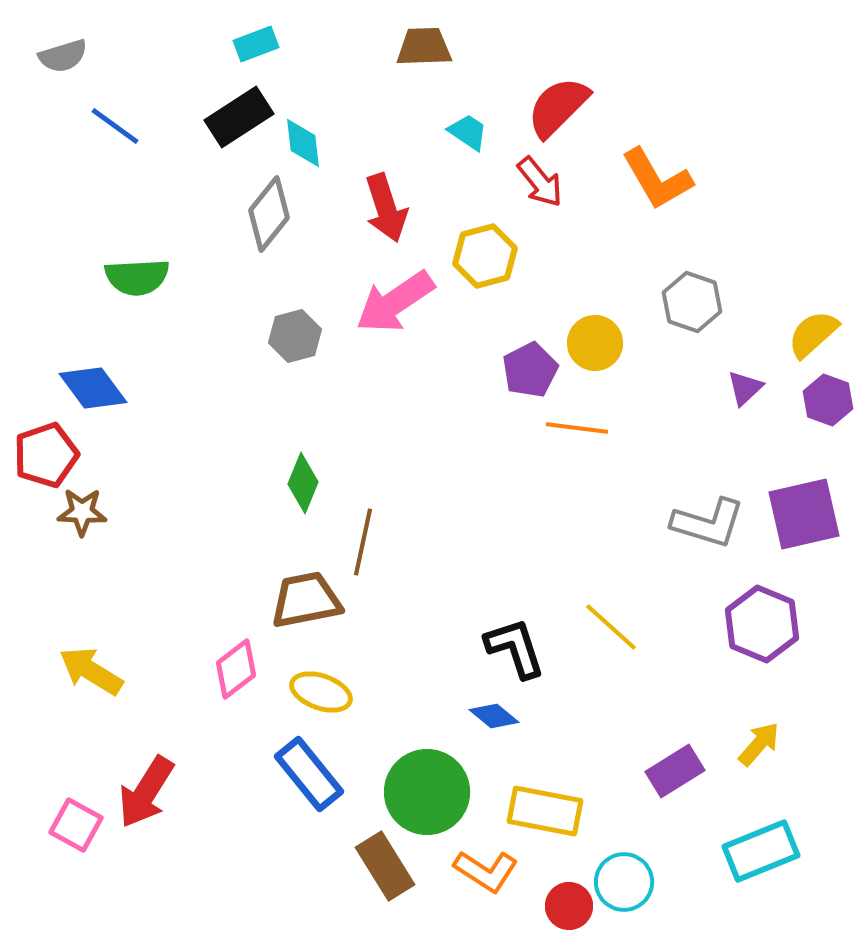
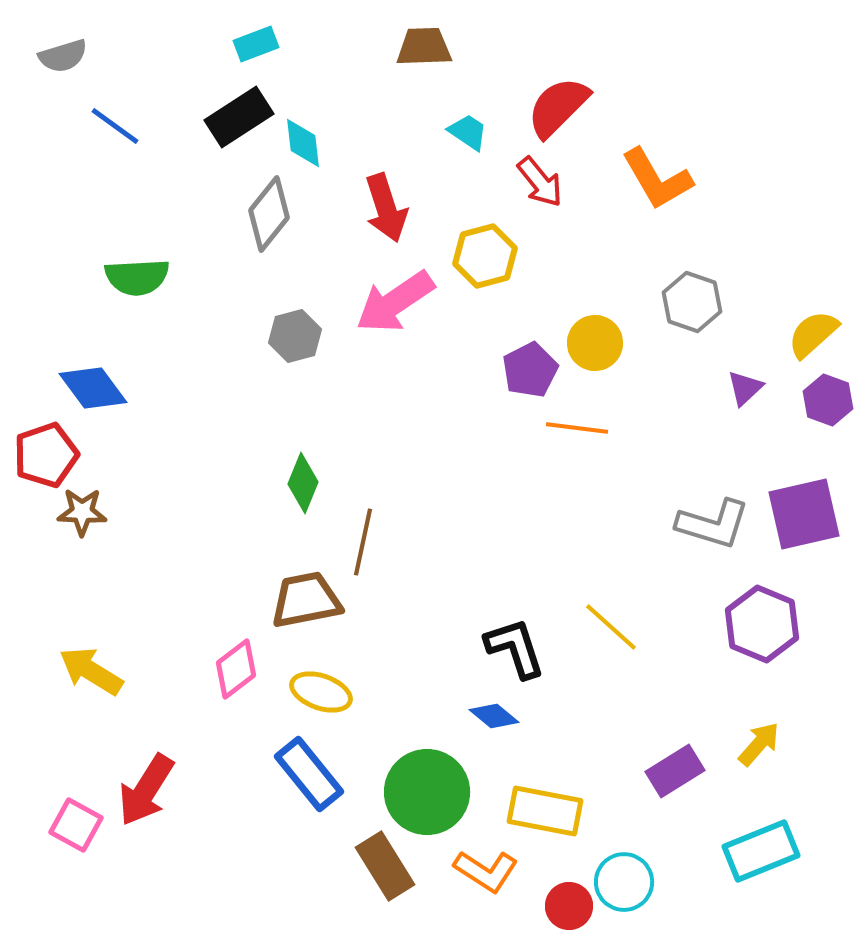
gray L-shape at (708, 523): moved 5 px right, 1 px down
red arrow at (146, 792): moved 2 px up
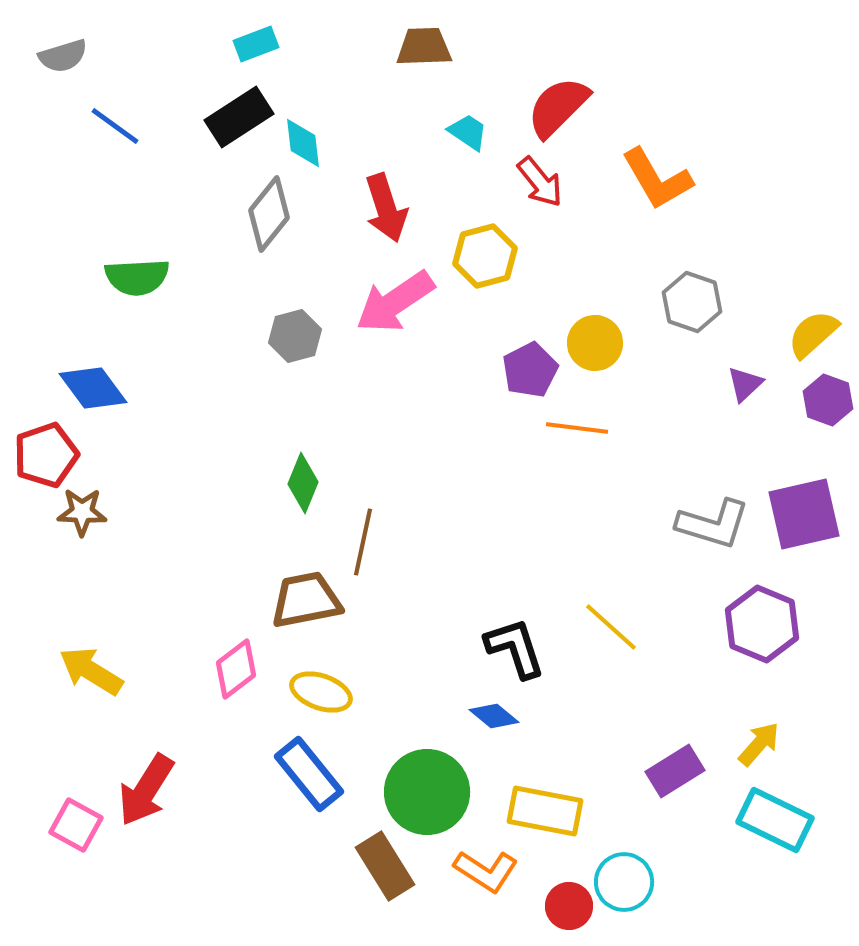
purple triangle at (745, 388): moved 4 px up
cyan rectangle at (761, 851): moved 14 px right, 31 px up; rotated 48 degrees clockwise
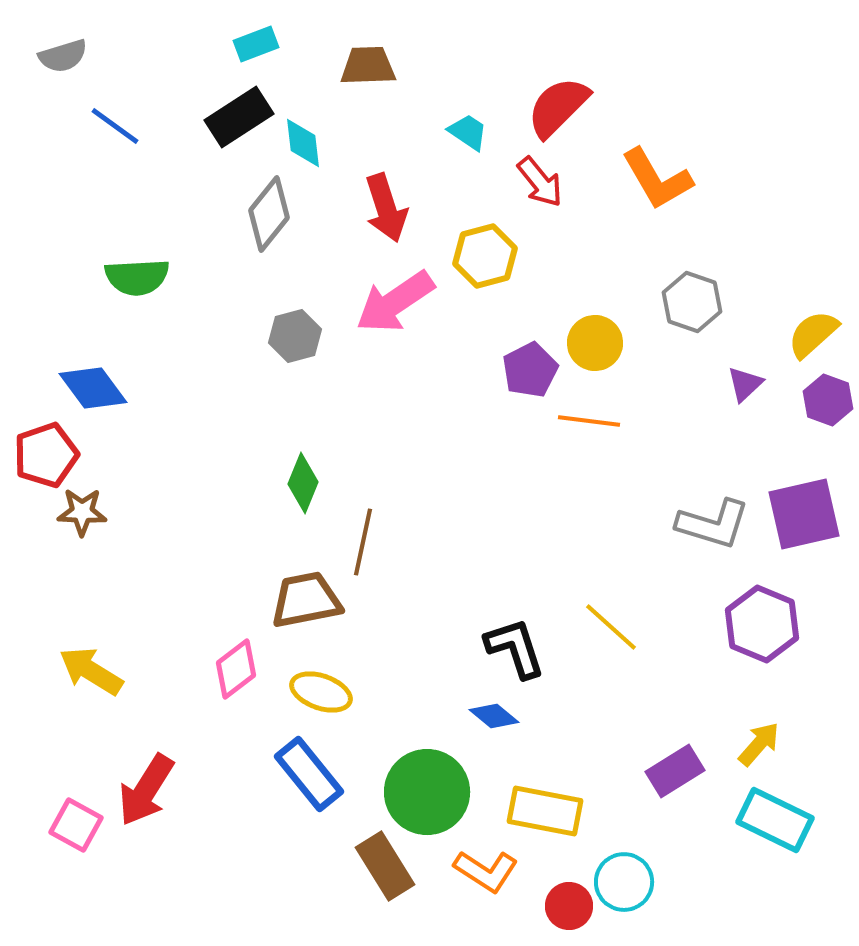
brown trapezoid at (424, 47): moved 56 px left, 19 px down
orange line at (577, 428): moved 12 px right, 7 px up
